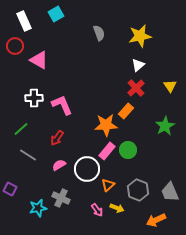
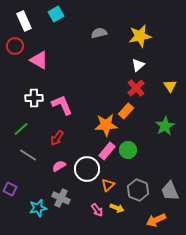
gray semicircle: rotated 84 degrees counterclockwise
pink semicircle: moved 1 px down
gray trapezoid: moved 1 px up
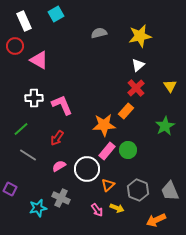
orange star: moved 2 px left
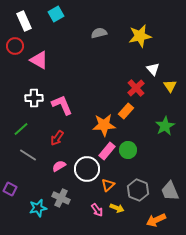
white triangle: moved 15 px right, 4 px down; rotated 32 degrees counterclockwise
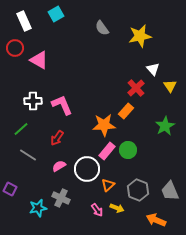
gray semicircle: moved 3 px right, 5 px up; rotated 112 degrees counterclockwise
red circle: moved 2 px down
white cross: moved 1 px left, 3 px down
orange arrow: rotated 48 degrees clockwise
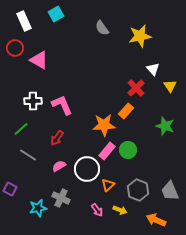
green star: rotated 24 degrees counterclockwise
yellow arrow: moved 3 px right, 2 px down
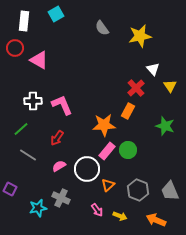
white rectangle: rotated 30 degrees clockwise
orange rectangle: moved 2 px right; rotated 14 degrees counterclockwise
yellow arrow: moved 6 px down
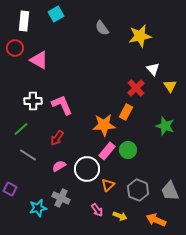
orange rectangle: moved 2 px left, 1 px down
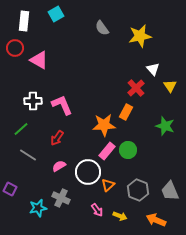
white circle: moved 1 px right, 3 px down
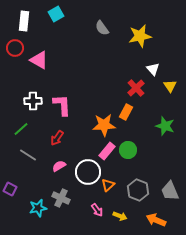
pink L-shape: rotated 20 degrees clockwise
